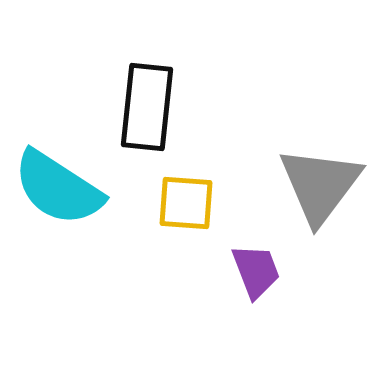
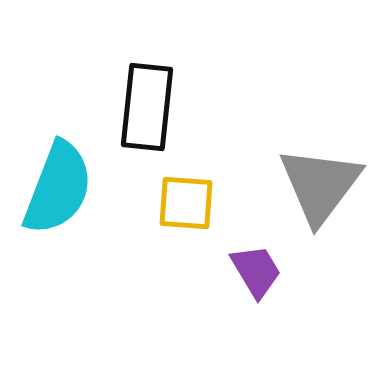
cyan semicircle: rotated 102 degrees counterclockwise
purple trapezoid: rotated 10 degrees counterclockwise
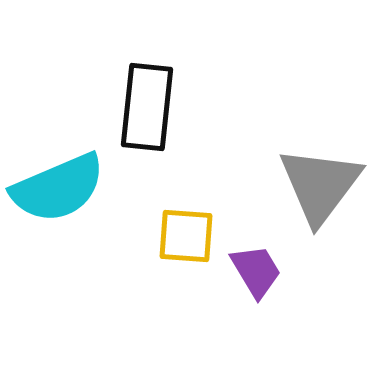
cyan semicircle: rotated 46 degrees clockwise
yellow square: moved 33 px down
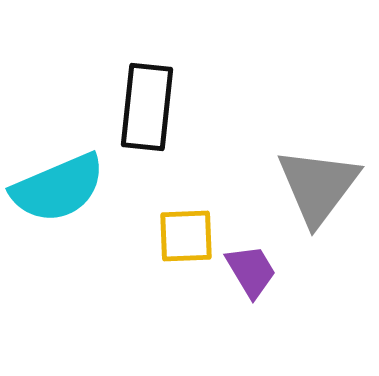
gray triangle: moved 2 px left, 1 px down
yellow square: rotated 6 degrees counterclockwise
purple trapezoid: moved 5 px left
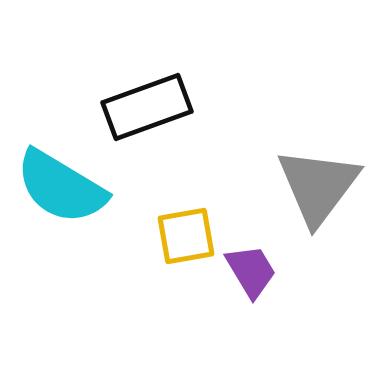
black rectangle: rotated 64 degrees clockwise
cyan semicircle: moved 3 px right, 1 px up; rotated 54 degrees clockwise
yellow square: rotated 8 degrees counterclockwise
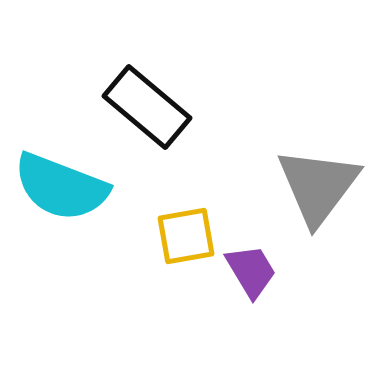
black rectangle: rotated 60 degrees clockwise
cyan semicircle: rotated 10 degrees counterclockwise
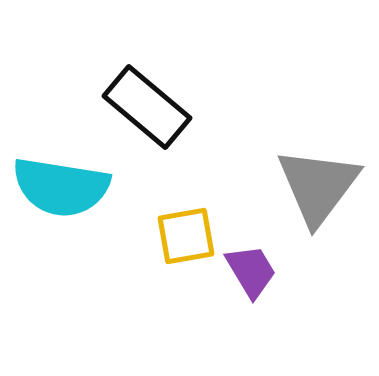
cyan semicircle: rotated 12 degrees counterclockwise
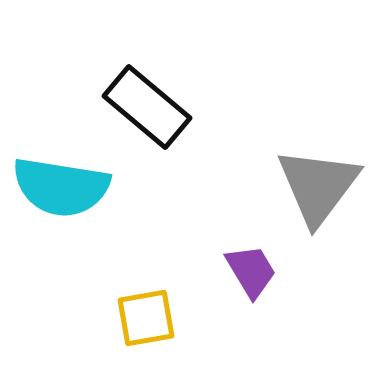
yellow square: moved 40 px left, 82 px down
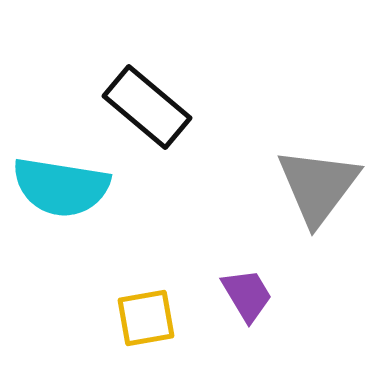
purple trapezoid: moved 4 px left, 24 px down
